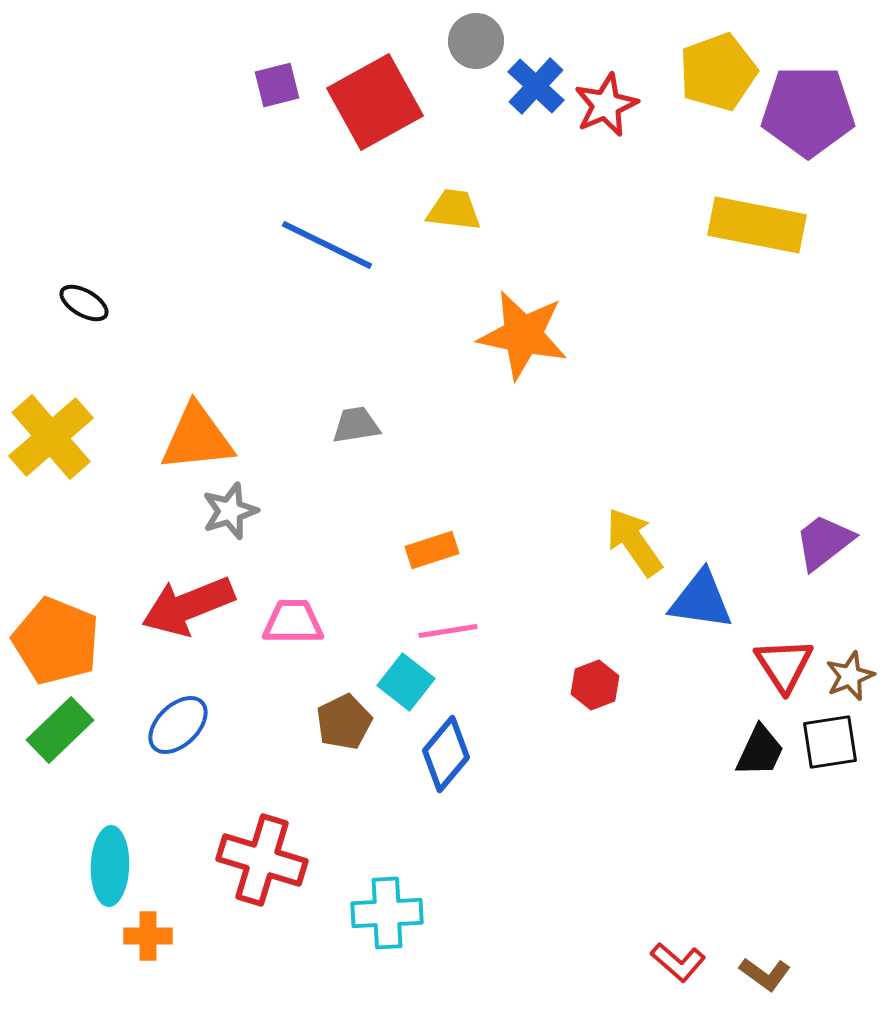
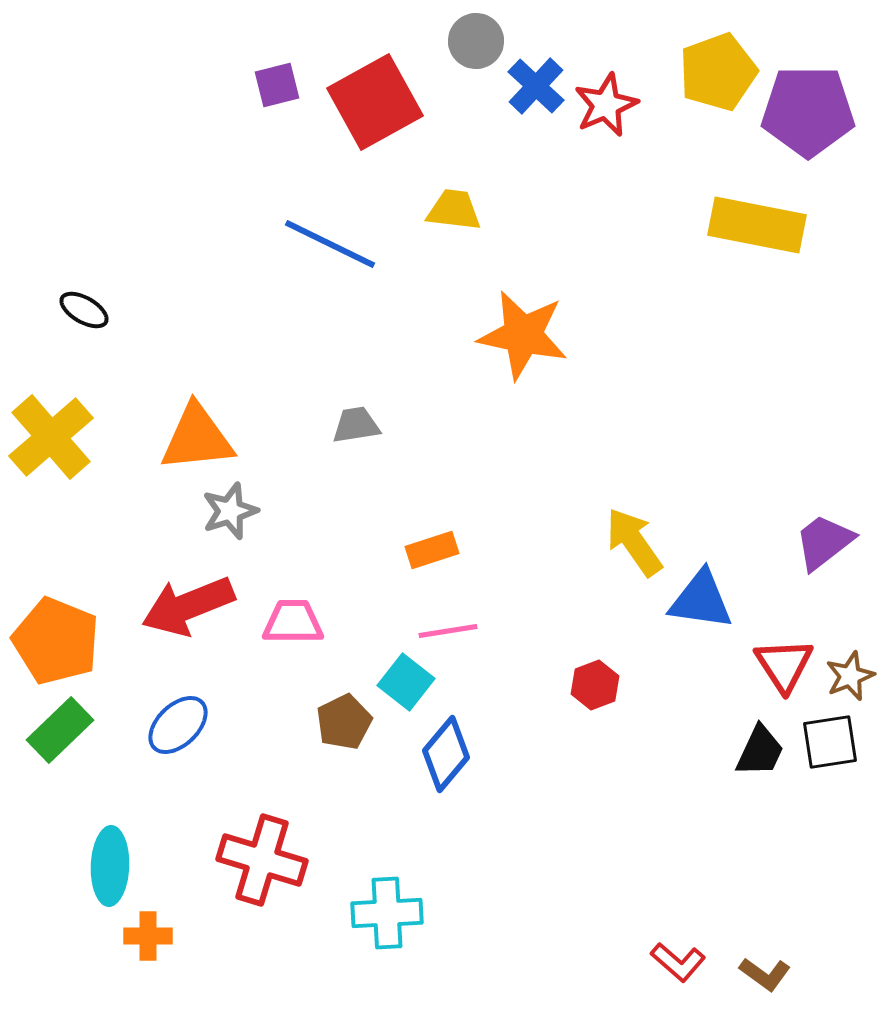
blue line: moved 3 px right, 1 px up
black ellipse: moved 7 px down
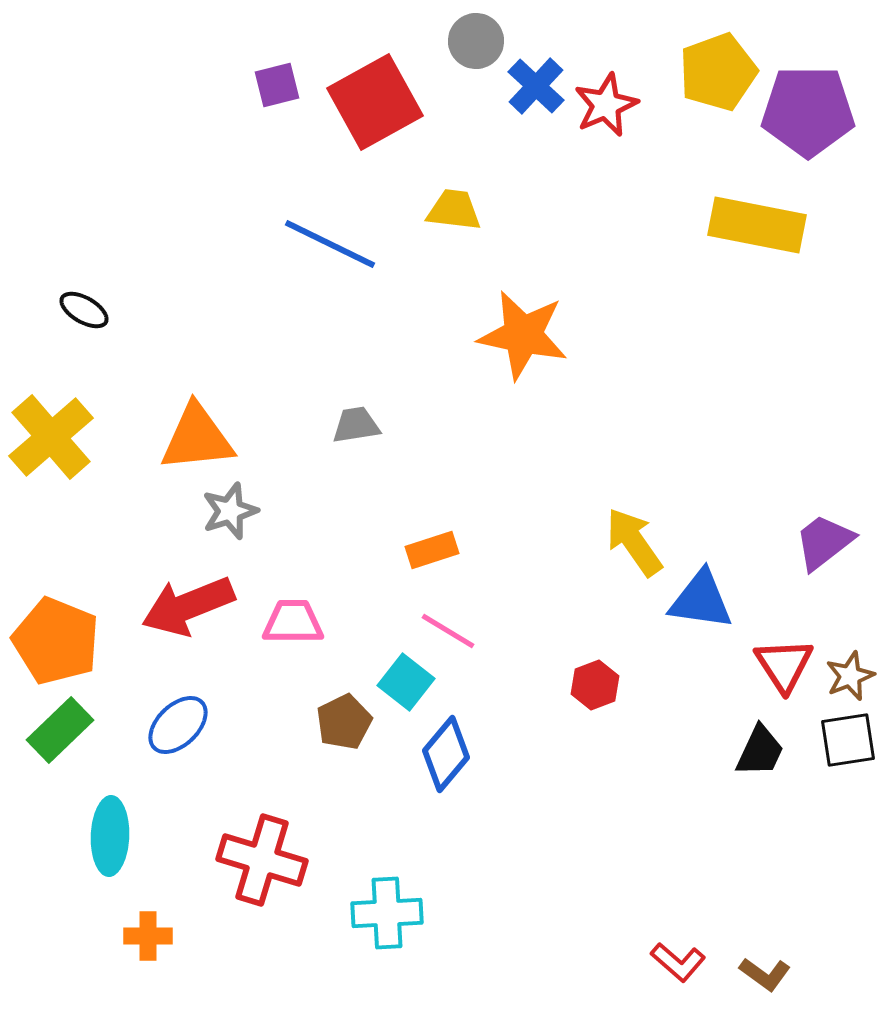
pink line: rotated 40 degrees clockwise
black square: moved 18 px right, 2 px up
cyan ellipse: moved 30 px up
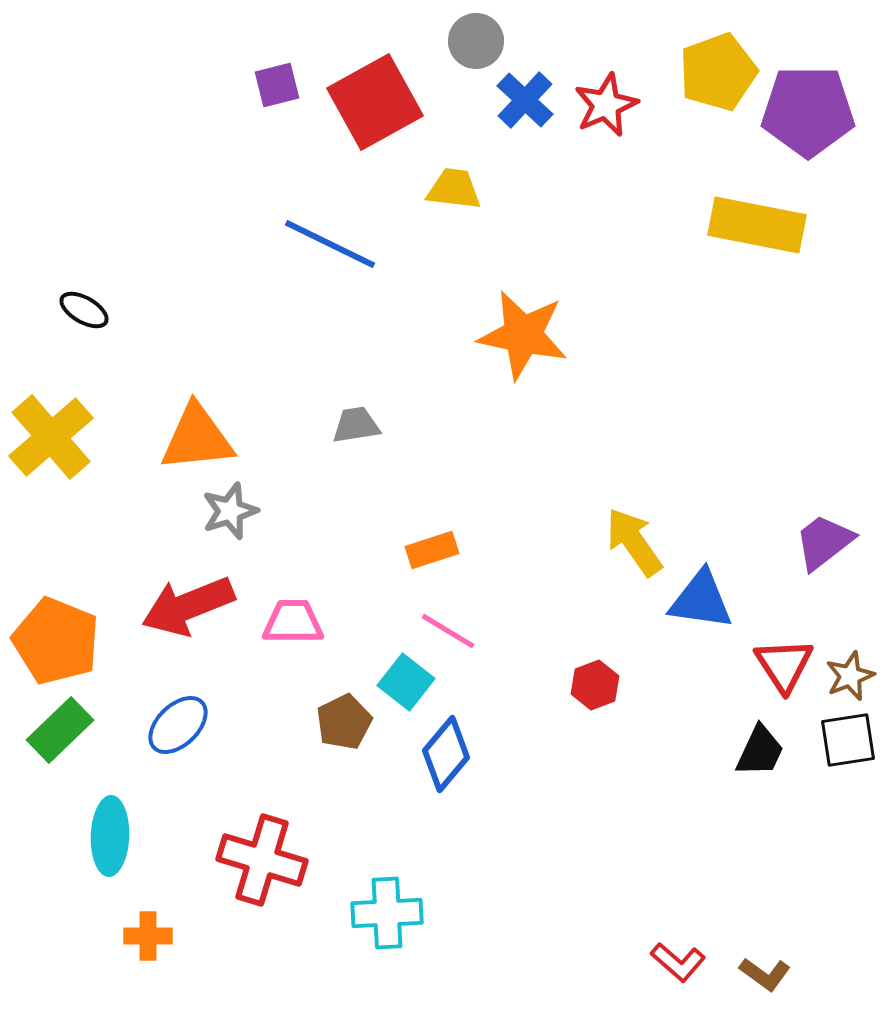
blue cross: moved 11 px left, 14 px down
yellow trapezoid: moved 21 px up
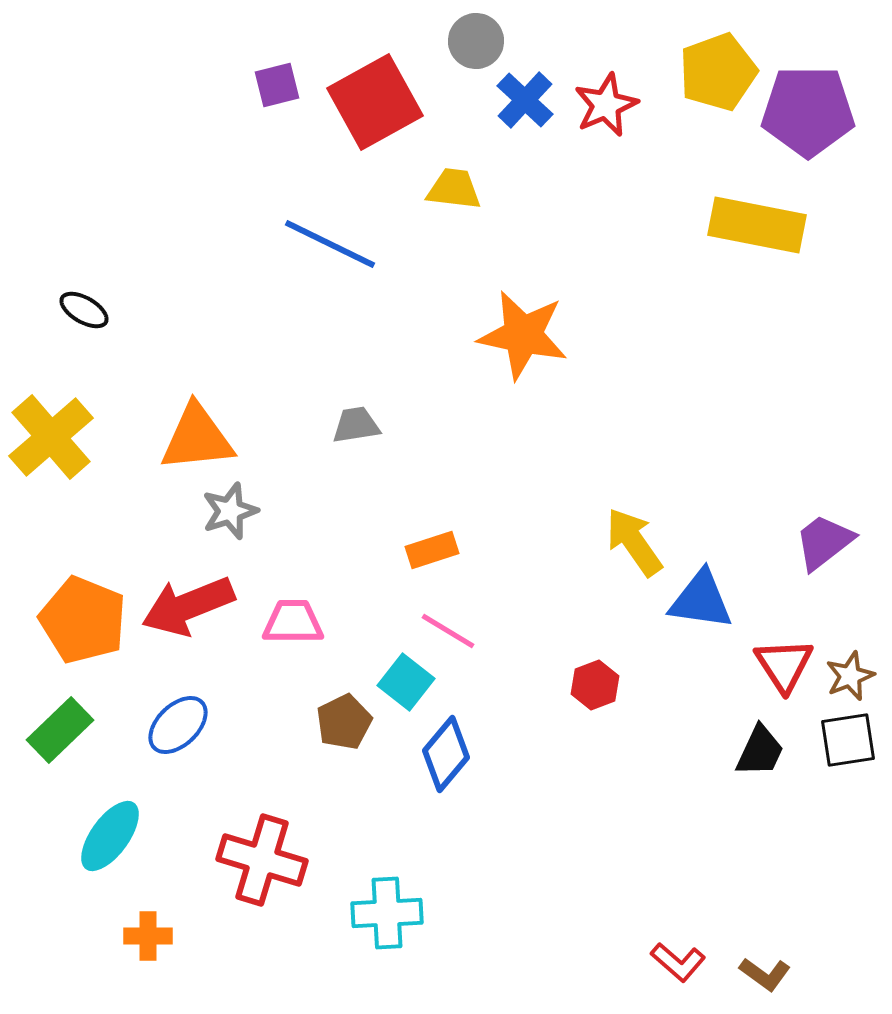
orange pentagon: moved 27 px right, 21 px up
cyan ellipse: rotated 34 degrees clockwise
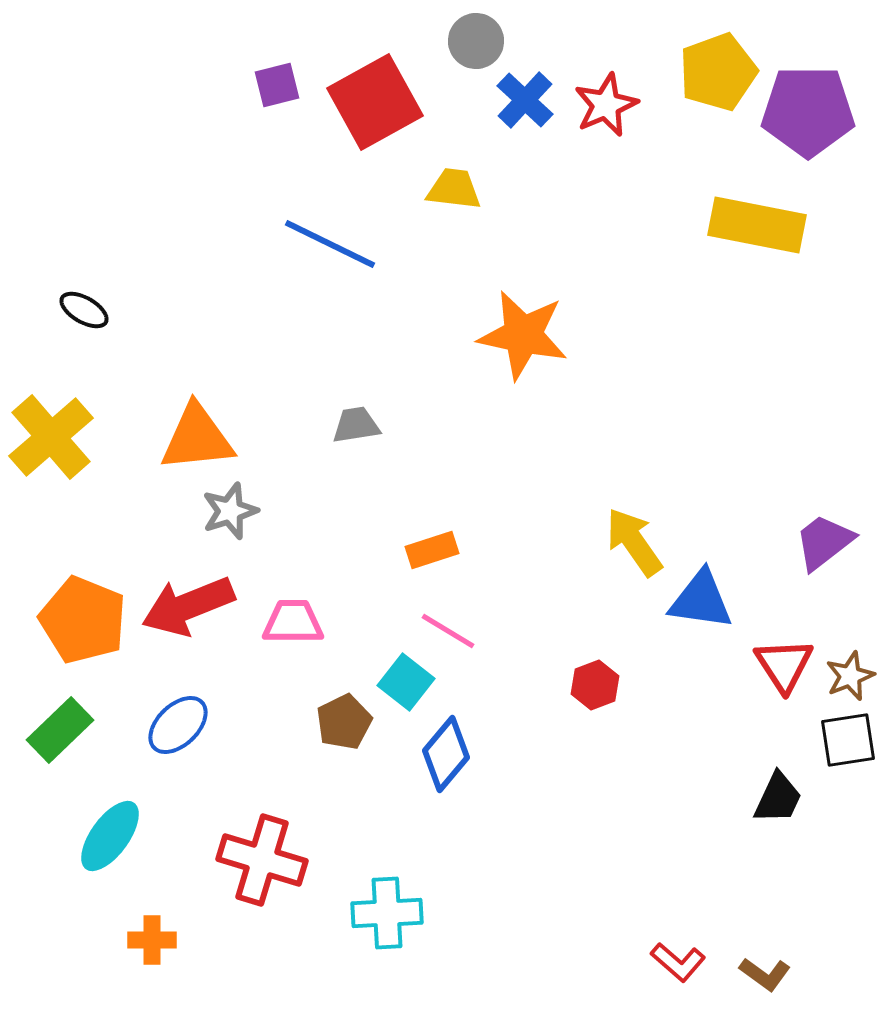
black trapezoid: moved 18 px right, 47 px down
orange cross: moved 4 px right, 4 px down
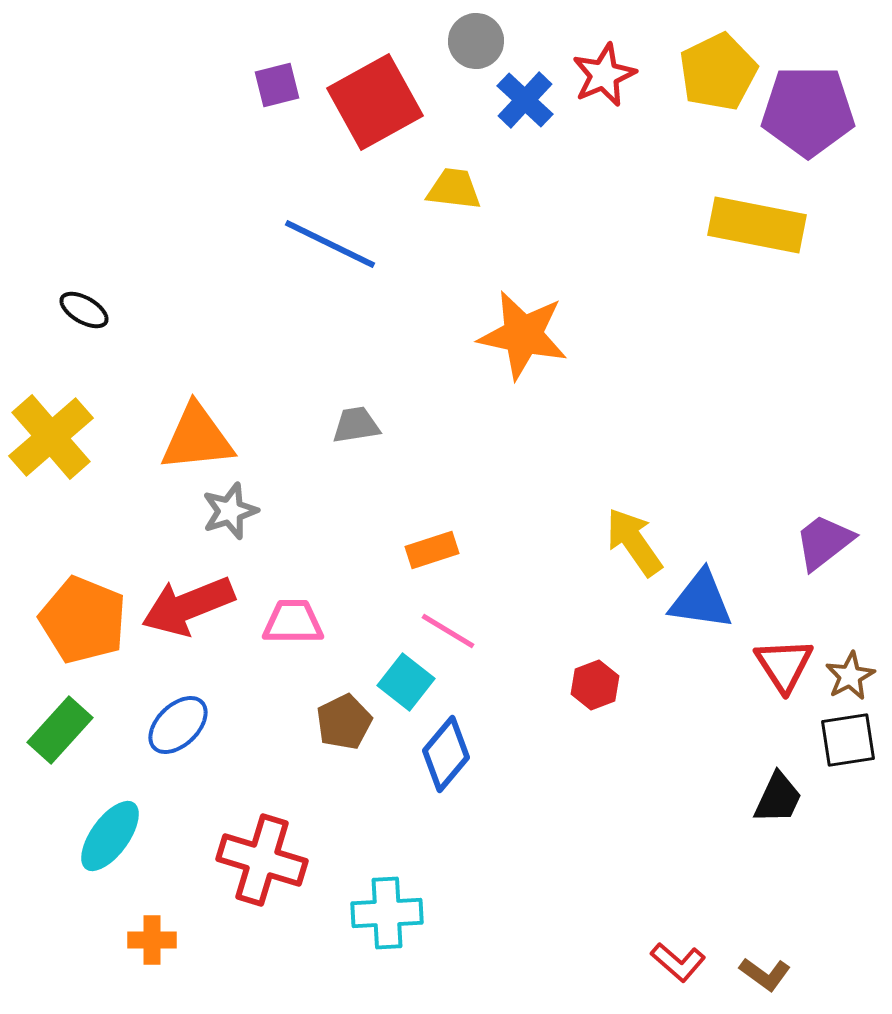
yellow pentagon: rotated 6 degrees counterclockwise
red star: moved 2 px left, 30 px up
brown star: rotated 6 degrees counterclockwise
green rectangle: rotated 4 degrees counterclockwise
